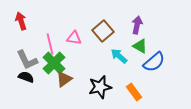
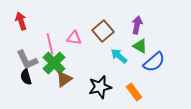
black semicircle: rotated 126 degrees counterclockwise
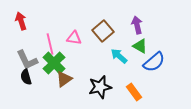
purple arrow: rotated 24 degrees counterclockwise
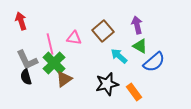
black star: moved 7 px right, 3 px up
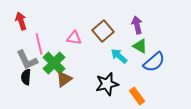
pink line: moved 11 px left
black semicircle: rotated 21 degrees clockwise
orange rectangle: moved 3 px right, 4 px down
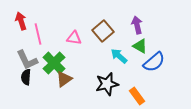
pink line: moved 1 px left, 10 px up
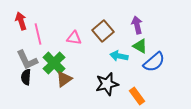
cyan arrow: rotated 30 degrees counterclockwise
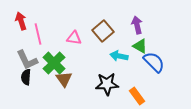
blue semicircle: rotated 95 degrees counterclockwise
brown triangle: rotated 30 degrees counterclockwise
black star: rotated 10 degrees clockwise
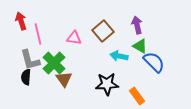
gray L-shape: moved 3 px right; rotated 10 degrees clockwise
